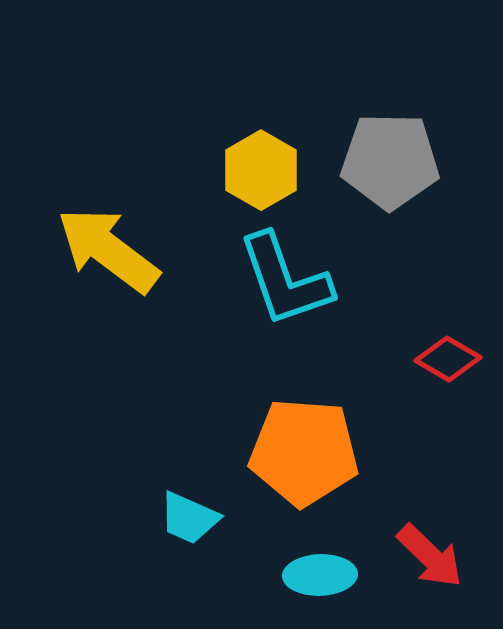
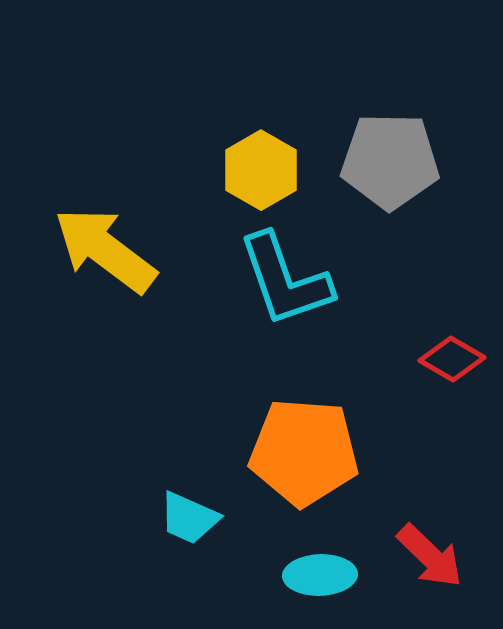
yellow arrow: moved 3 px left
red diamond: moved 4 px right
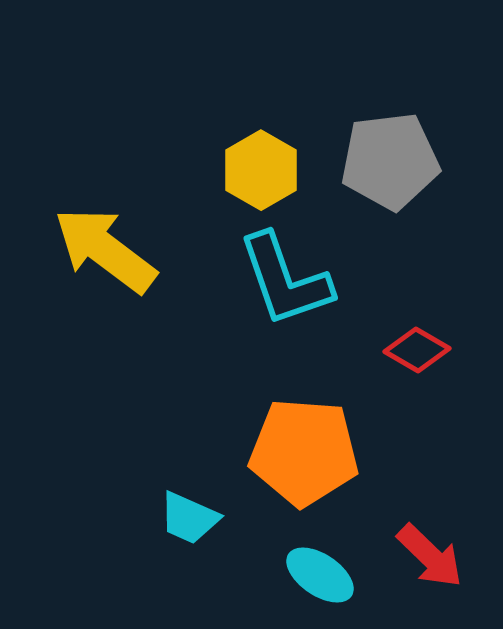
gray pentagon: rotated 8 degrees counterclockwise
red diamond: moved 35 px left, 9 px up
cyan ellipse: rotated 36 degrees clockwise
